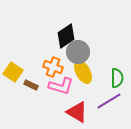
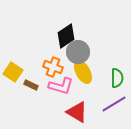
purple line: moved 5 px right, 3 px down
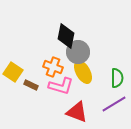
black diamond: rotated 45 degrees counterclockwise
red triangle: rotated 10 degrees counterclockwise
